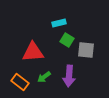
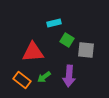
cyan rectangle: moved 5 px left
orange rectangle: moved 2 px right, 2 px up
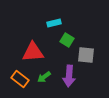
gray square: moved 5 px down
orange rectangle: moved 2 px left, 1 px up
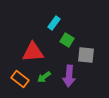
cyan rectangle: rotated 40 degrees counterclockwise
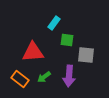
green square: rotated 24 degrees counterclockwise
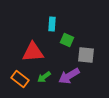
cyan rectangle: moved 2 px left, 1 px down; rotated 32 degrees counterclockwise
green square: rotated 16 degrees clockwise
purple arrow: rotated 55 degrees clockwise
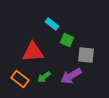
cyan rectangle: rotated 56 degrees counterclockwise
purple arrow: moved 2 px right
